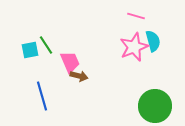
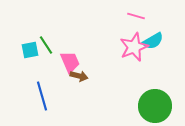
cyan semicircle: rotated 75 degrees clockwise
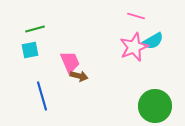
green line: moved 11 px left, 16 px up; rotated 72 degrees counterclockwise
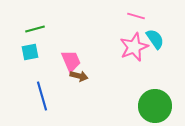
cyan semicircle: moved 2 px right, 2 px up; rotated 95 degrees counterclockwise
cyan square: moved 2 px down
pink trapezoid: moved 1 px right, 1 px up
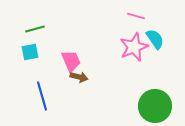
brown arrow: moved 1 px down
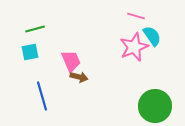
cyan semicircle: moved 3 px left, 3 px up
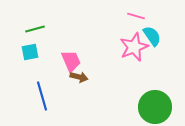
green circle: moved 1 px down
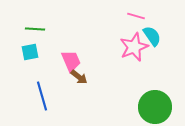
green line: rotated 18 degrees clockwise
brown arrow: rotated 24 degrees clockwise
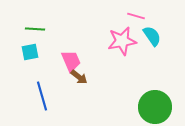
pink star: moved 12 px left, 6 px up; rotated 12 degrees clockwise
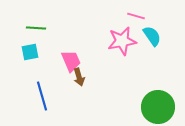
green line: moved 1 px right, 1 px up
brown arrow: rotated 36 degrees clockwise
green circle: moved 3 px right
